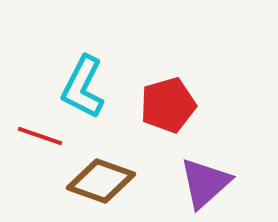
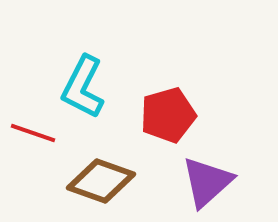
red pentagon: moved 10 px down
red line: moved 7 px left, 3 px up
purple triangle: moved 2 px right, 1 px up
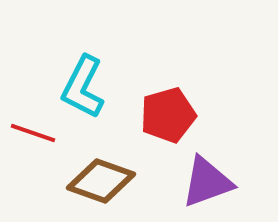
purple triangle: rotated 22 degrees clockwise
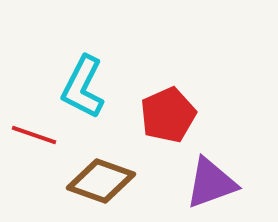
red pentagon: rotated 8 degrees counterclockwise
red line: moved 1 px right, 2 px down
purple triangle: moved 4 px right, 1 px down
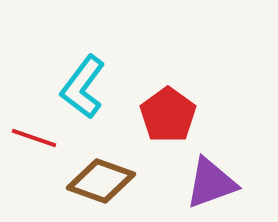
cyan L-shape: rotated 10 degrees clockwise
red pentagon: rotated 12 degrees counterclockwise
red line: moved 3 px down
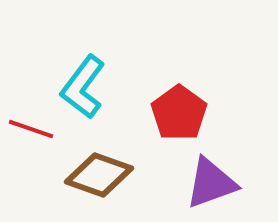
red pentagon: moved 11 px right, 2 px up
red line: moved 3 px left, 9 px up
brown diamond: moved 2 px left, 6 px up
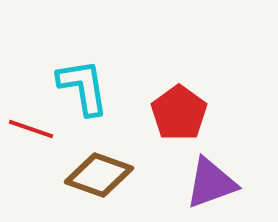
cyan L-shape: rotated 134 degrees clockwise
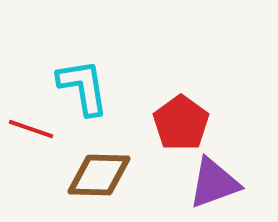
red pentagon: moved 2 px right, 10 px down
brown diamond: rotated 18 degrees counterclockwise
purple triangle: moved 3 px right
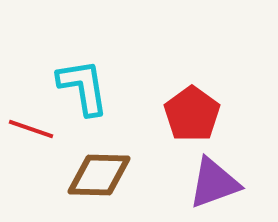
red pentagon: moved 11 px right, 9 px up
